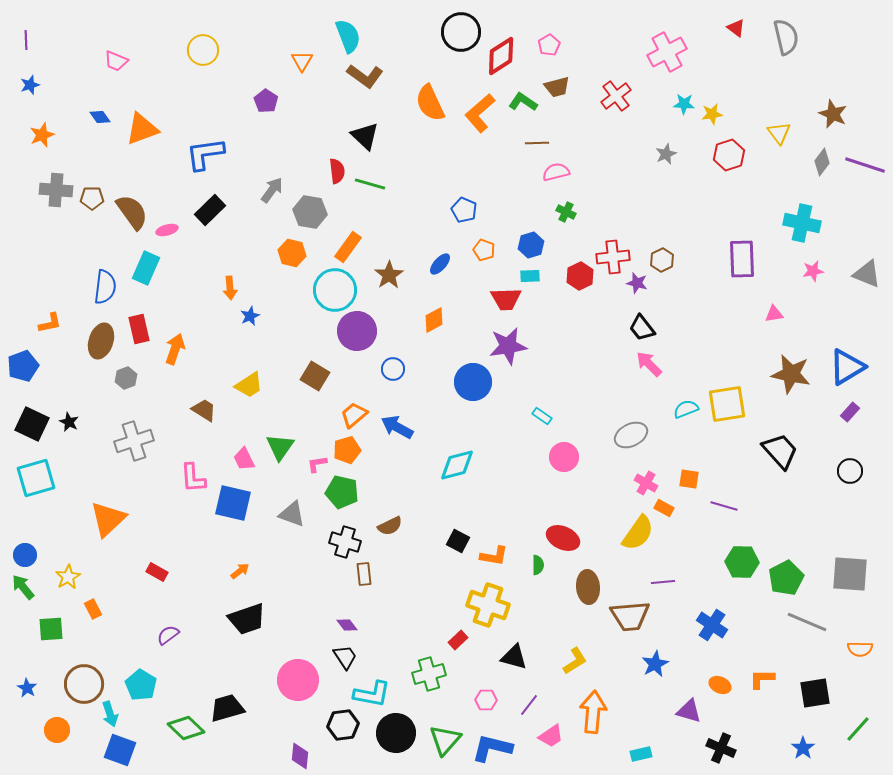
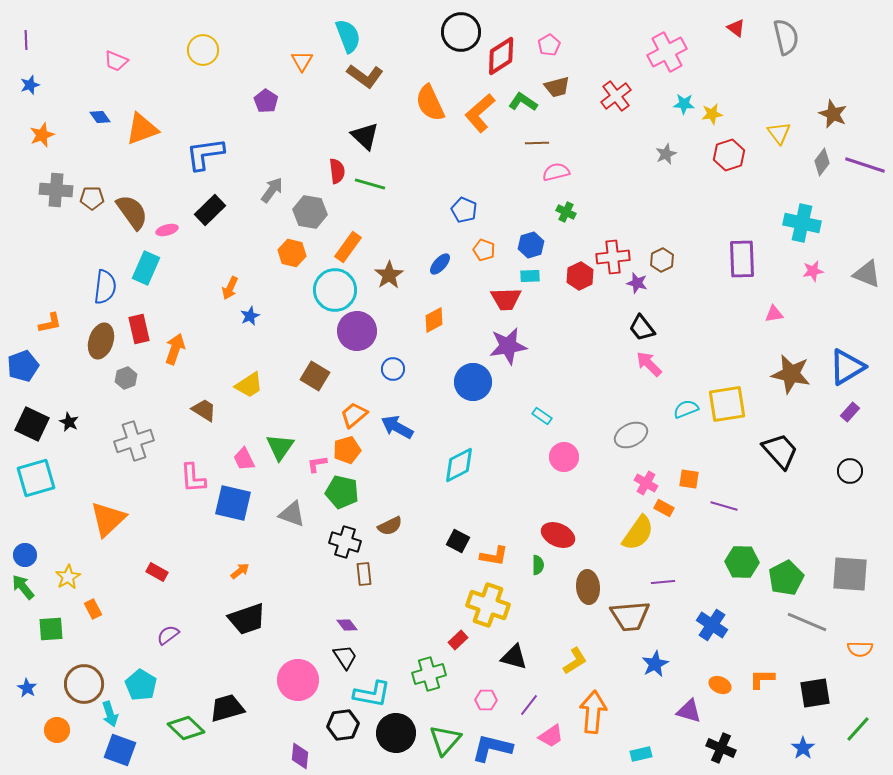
orange arrow at (230, 288): rotated 30 degrees clockwise
cyan diamond at (457, 465): moved 2 px right; rotated 12 degrees counterclockwise
red ellipse at (563, 538): moved 5 px left, 3 px up
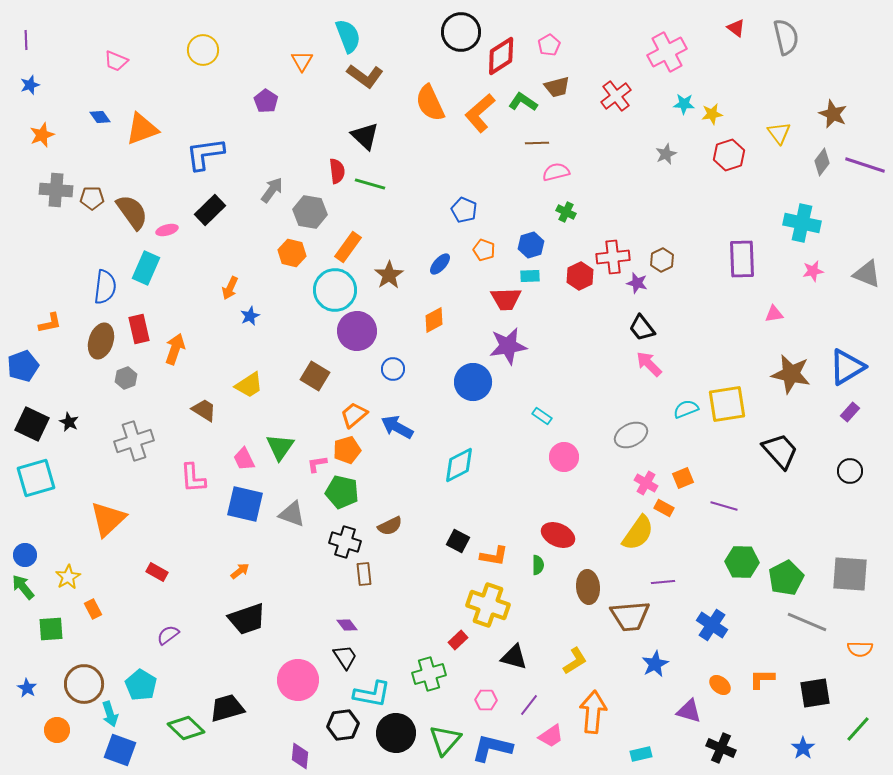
orange square at (689, 479): moved 6 px left, 1 px up; rotated 30 degrees counterclockwise
blue square at (233, 503): moved 12 px right, 1 px down
orange ellipse at (720, 685): rotated 15 degrees clockwise
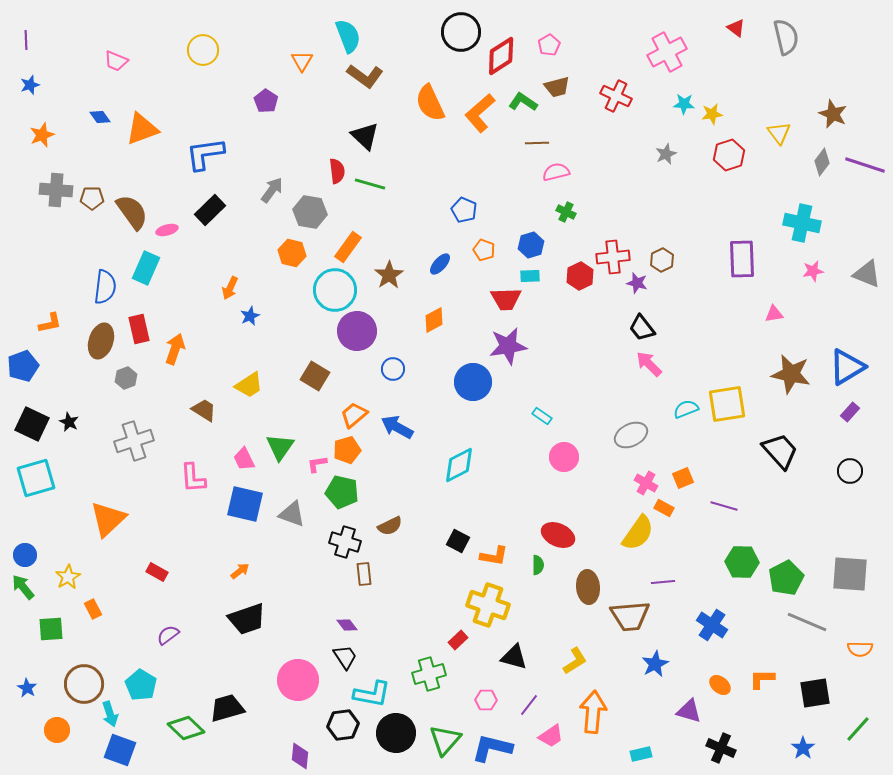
red cross at (616, 96): rotated 28 degrees counterclockwise
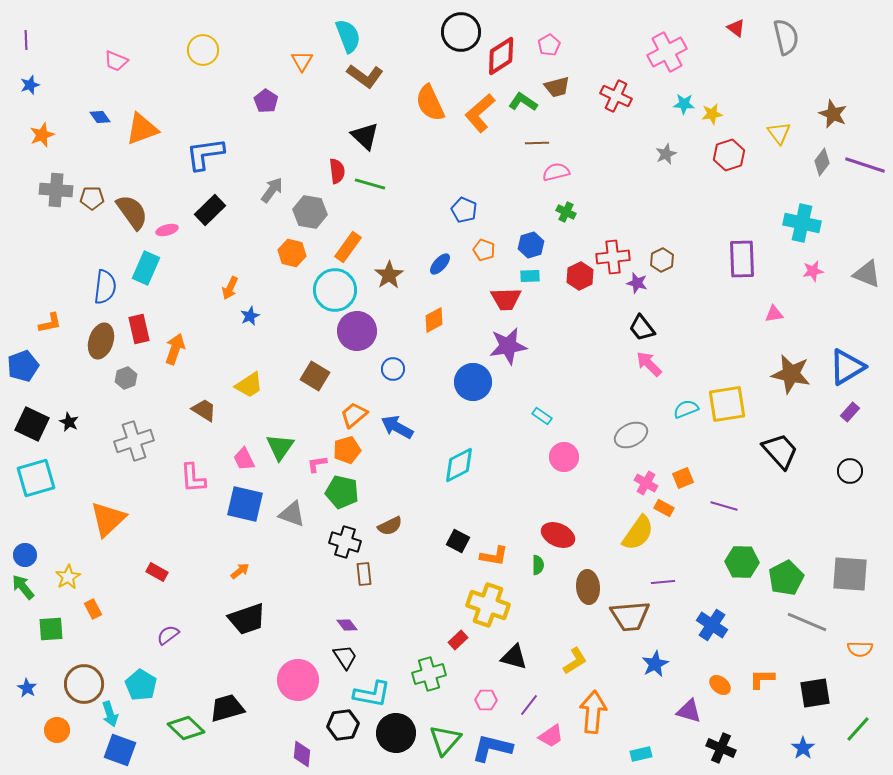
purple diamond at (300, 756): moved 2 px right, 2 px up
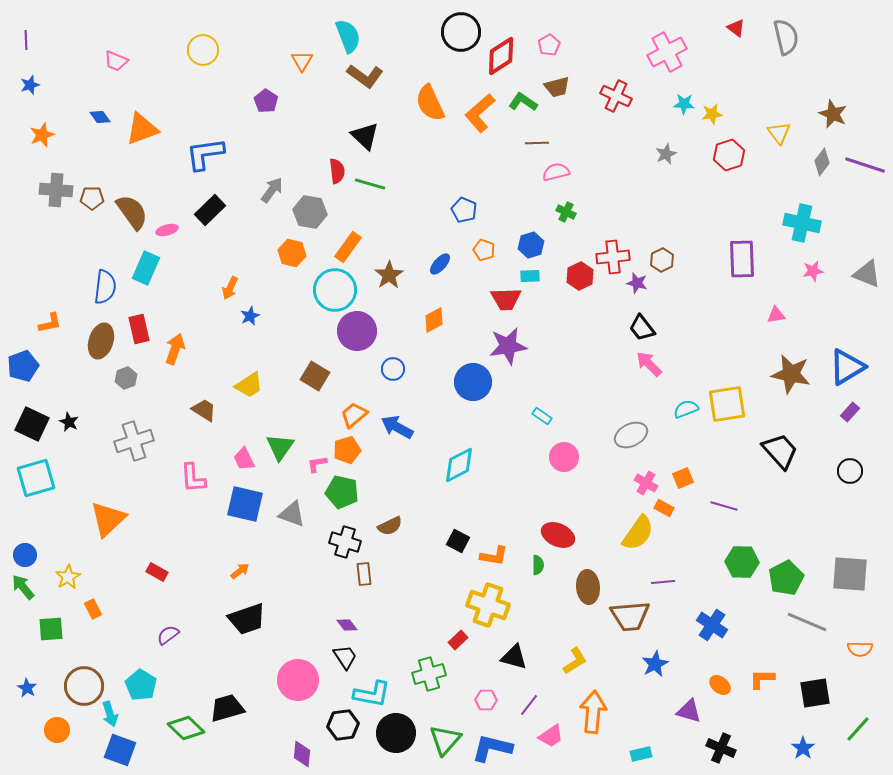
pink triangle at (774, 314): moved 2 px right, 1 px down
brown circle at (84, 684): moved 2 px down
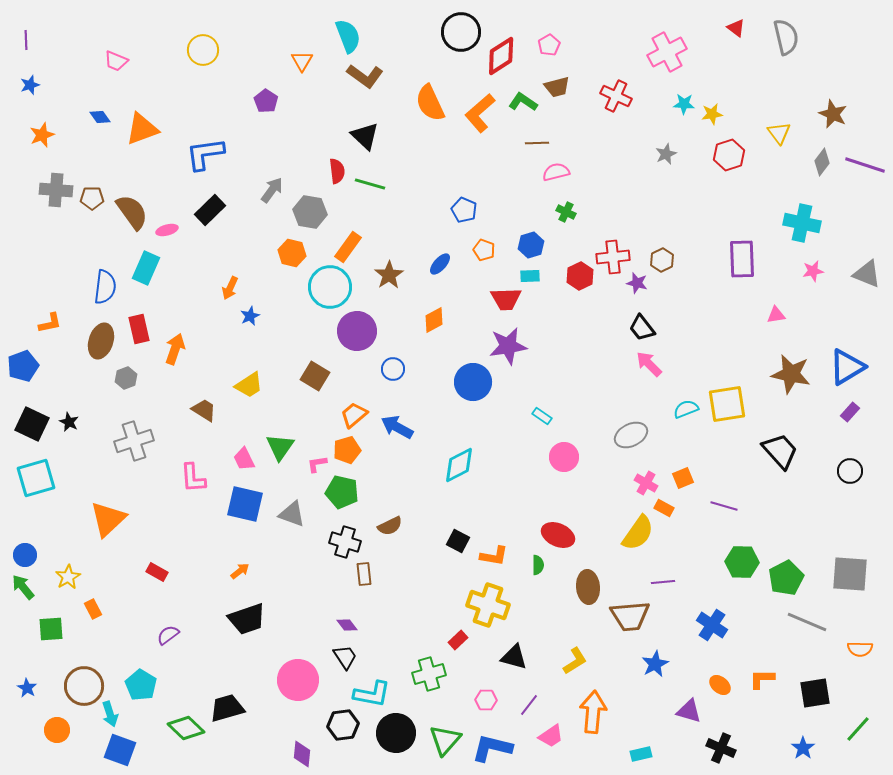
cyan circle at (335, 290): moved 5 px left, 3 px up
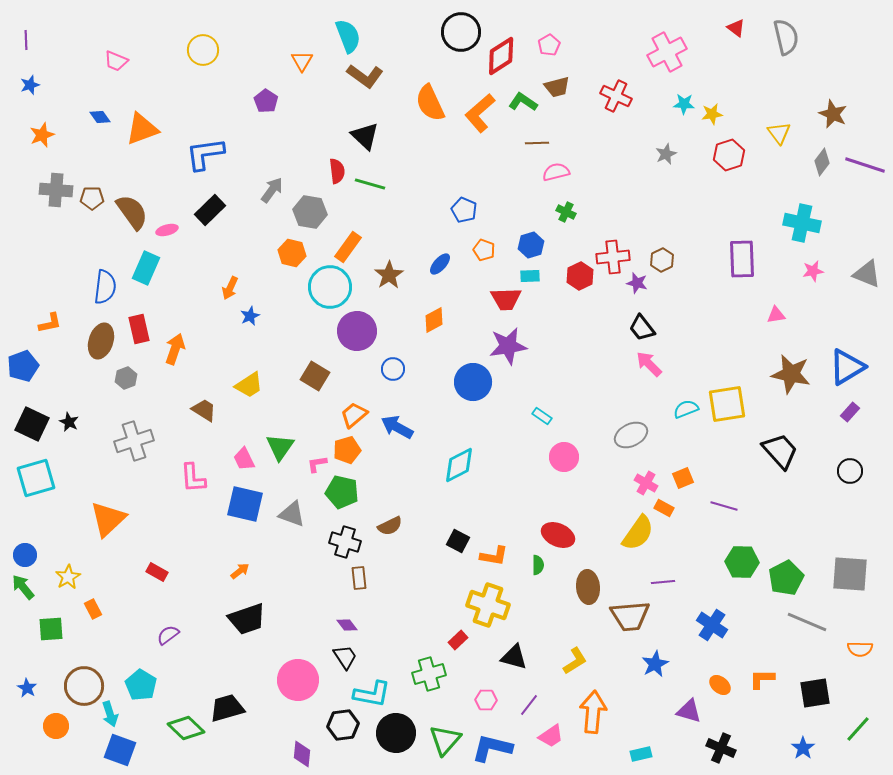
brown rectangle at (364, 574): moved 5 px left, 4 px down
orange circle at (57, 730): moved 1 px left, 4 px up
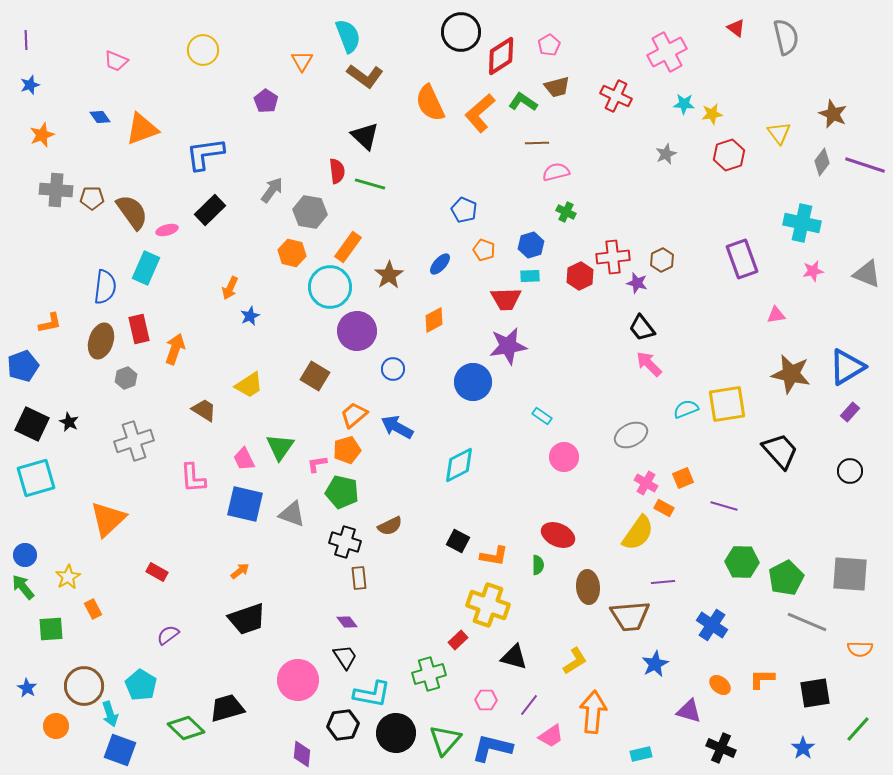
purple rectangle at (742, 259): rotated 18 degrees counterclockwise
purple diamond at (347, 625): moved 3 px up
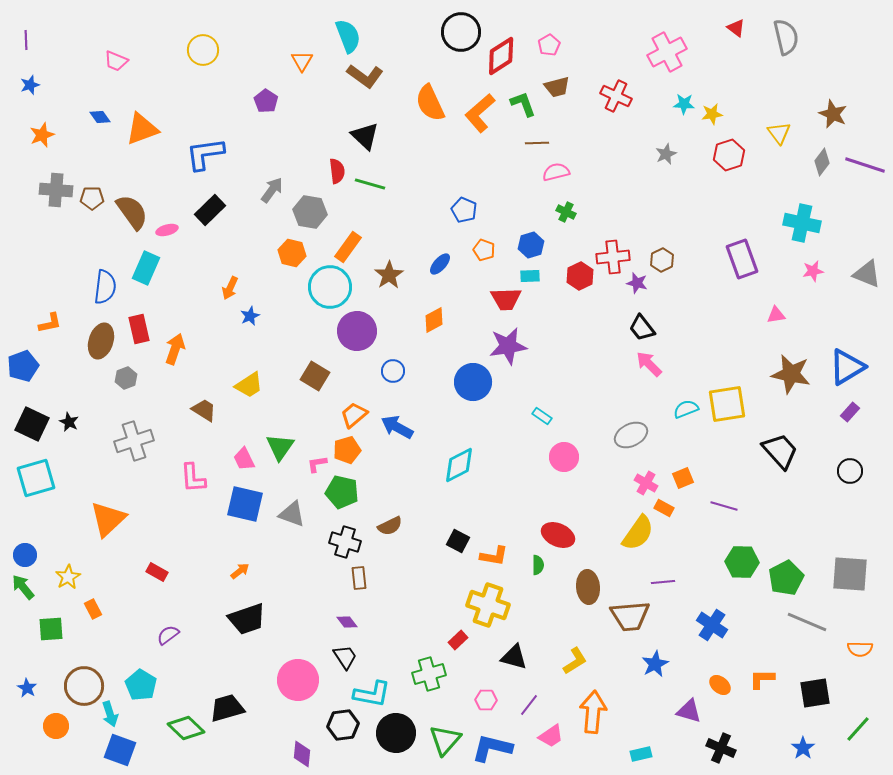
green L-shape at (523, 102): moved 2 px down; rotated 36 degrees clockwise
blue circle at (393, 369): moved 2 px down
